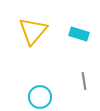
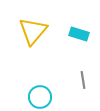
gray line: moved 1 px left, 1 px up
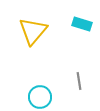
cyan rectangle: moved 3 px right, 10 px up
gray line: moved 4 px left, 1 px down
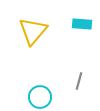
cyan rectangle: rotated 12 degrees counterclockwise
gray line: rotated 24 degrees clockwise
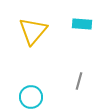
cyan circle: moved 9 px left
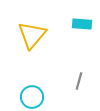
yellow triangle: moved 1 px left, 4 px down
cyan circle: moved 1 px right
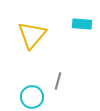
gray line: moved 21 px left
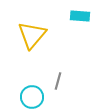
cyan rectangle: moved 2 px left, 8 px up
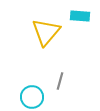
yellow triangle: moved 14 px right, 3 px up
gray line: moved 2 px right
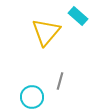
cyan rectangle: moved 2 px left; rotated 36 degrees clockwise
